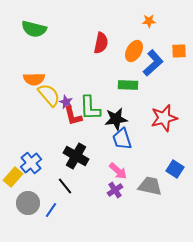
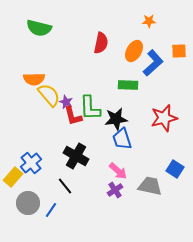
green semicircle: moved 5 px right, 1 px up
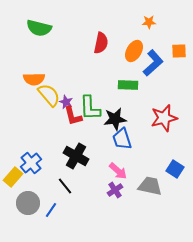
orange star: moved 1 px down
black star: moved 1 px left
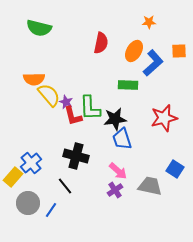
black cross: rotated 15 degrees counterclockwise
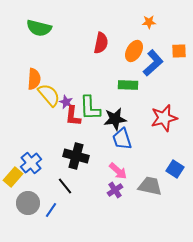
orange semicircle: rotated 85 degrees counterclockwise
red L-shape: rotated 20 degrees clockwise
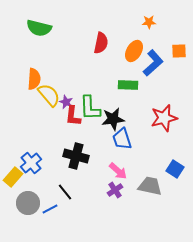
black star: moved 2 px left
black line: moved 6 px down
blue line: moved 1 px left, 1 px up; rotated 28 degrees clockwise
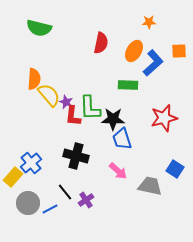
black star: rotated 10 degrees clockwise
purple cross: moved 29 px left, 10 px down
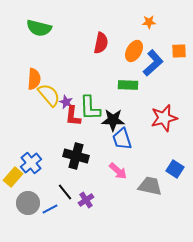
black star: moved 1 px down
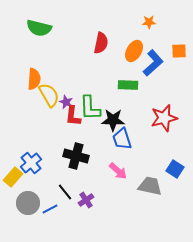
yellow semicircle: rotated 10 degrees clockwise
